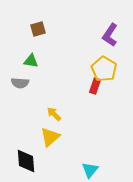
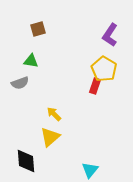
gray semicircle: rotated 24 degrees counterclockwise
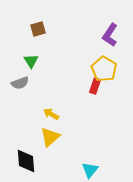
green triangle: rotated 49 degrees clockwise
yellow arrow: moved 3 px left; rotated 14 degrees counterclockwise
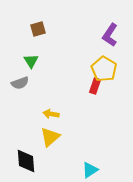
yellow arrow: rotated 21 degrees counterclockwise
cyan triangle: rotated 18 degrees clockwise
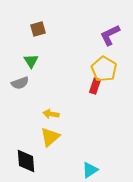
purple L-shape: rotated 30 degrees clockwise
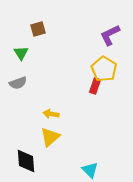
green triangle: moved 10 px left, 8 px up
gray semicircle: moved 2 px left
cyan triangle: rotated 42 degrees counterclockwise
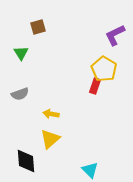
brown square: moved 2 px up
purple L-shape: moved 5 px right
gray semicircle: moved 2 px right, 11 px down
yellow triangle: moved 2 px down
